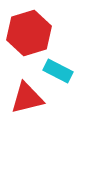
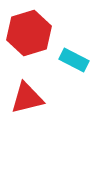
cyan rectangle: moved 16 px right, 11 px up
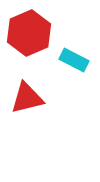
red hexagon: rotated 6 degrees counterclockwise
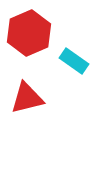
cyan rectangle: moved 1 px down; rotated 8 degrees clockwise
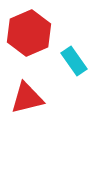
cyan rectangle: rotated 20 degrees clockwise
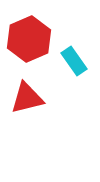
red hexagon: moved 6 px down
